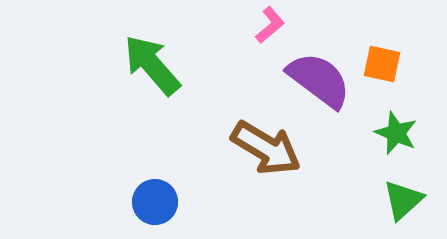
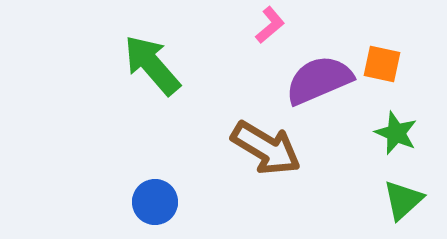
purple semicircle: rotated 60 degrees counterclockwise
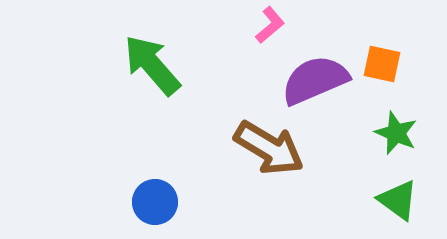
purple semicircle: moved 4 px left
brown arrow: moved 3 px right
green triangle: moved 5 px left; rotated 42 degrees counterclockwise
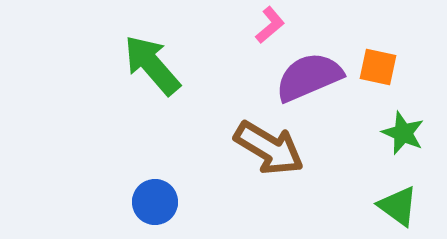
orange square: moved 4 px left, 3 px down
purple semicircle: moved 6 px left, 3 px up
green star: moved 7 px right
green triangle: moved 6 px down
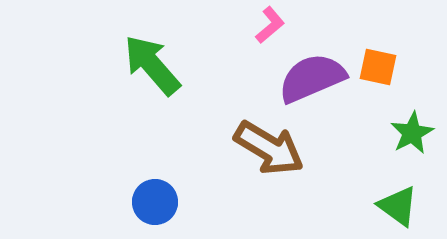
purple semicircle: moved 3 px right, 1 px down
green star: moved 9 px right; rotated 21 degrees clockwise
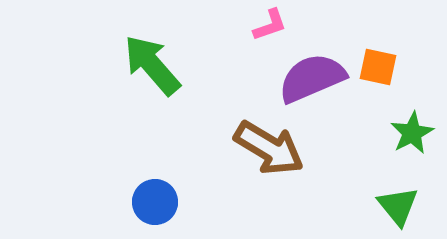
pink L-shape: rotated 21 degrees clockwise
green triangle: rotated 15 degrees clockwise
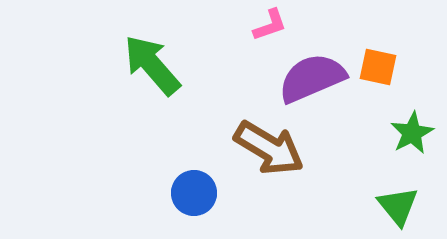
blue circle: moved 39 px right, 9 px up
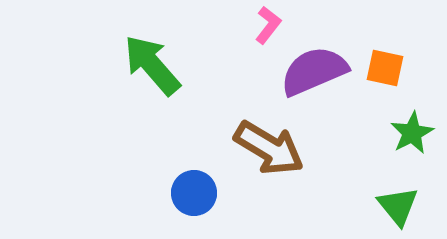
pink L-shape: moved 2 px left; rotated 33 degrees counterclockwise
orange square: moved 7 px right, 1 px down
purple semicircle: moved 2 px right, 7 px up
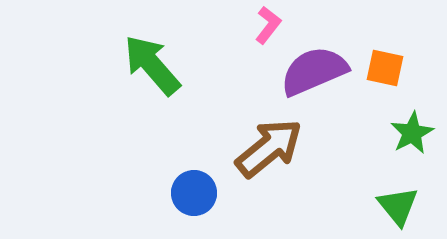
brown arrow: rotated 70 degrees counterclockwise
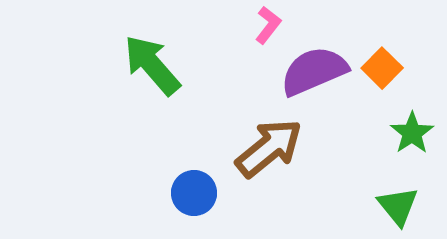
orange square: moved 3 px left; rotated 33 degrees clockwise
green star: rotated 6 degrees counterclockwise
